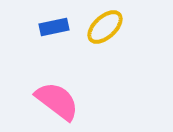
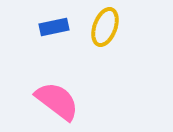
yellow ellipse: rotated 27 degrees counterclockwise
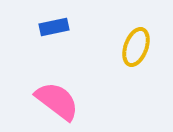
yellow ellipse: moved 31 px right, 20 px down
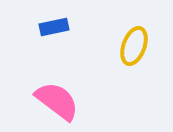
yellow ellipse: moved 2 px left, 1 px up
